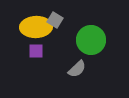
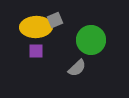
gray square: rotated 35 degrees clockwise
gray semicircle: moved 1 px up
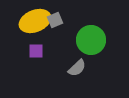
yellow ellipse: moved 1 px left, 6 px up; rotated 20 degrees counterclockwise
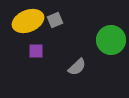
yellow ellipse: moved 7 px left
green circle: moved 20 px right
gray semicircle: moved 1 px up
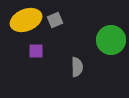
yellow ellipse: moved 2 px left, 1 px up
gray semicircle: rotated 48 degrees counterclockwise
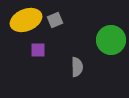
purple square: moved 2 px right, 1 px up
